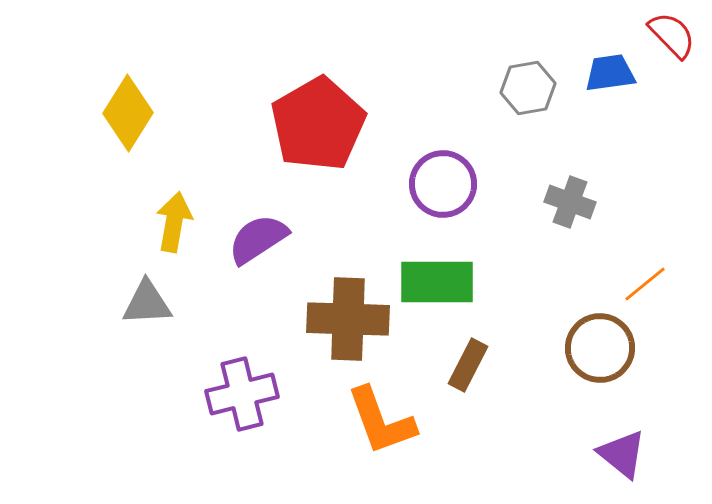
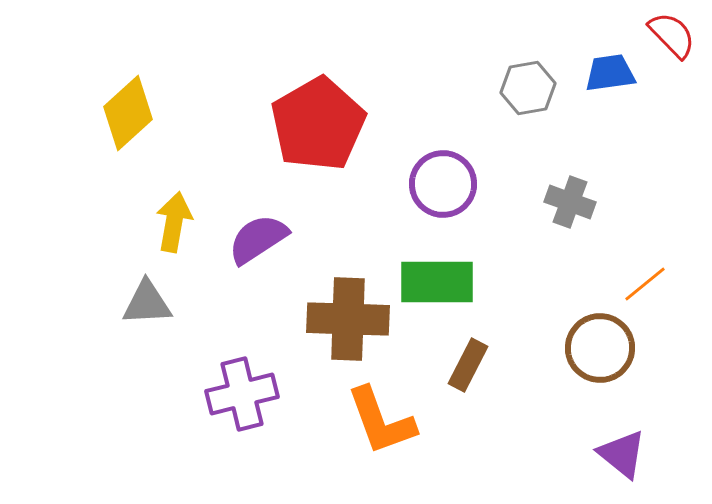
yellow diamond: rotated 16 degrees clockwise
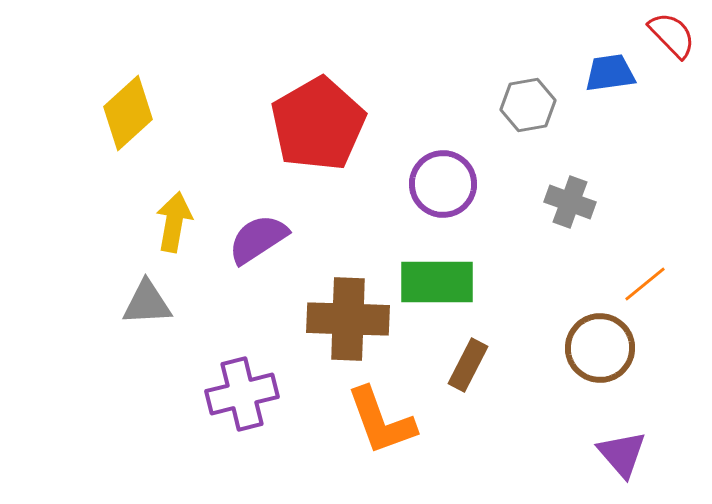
gray hexagon: moved 17 px down
purple triangle: rotated 10 degrees clockwise
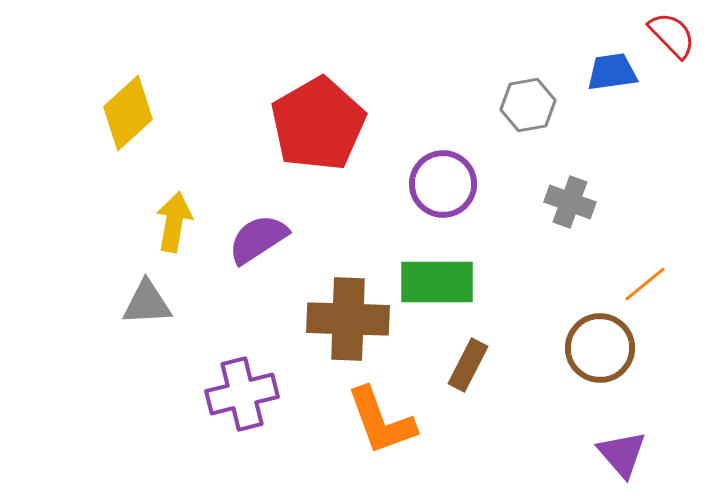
blue trapezoid: moved 2 px right, 1 px up
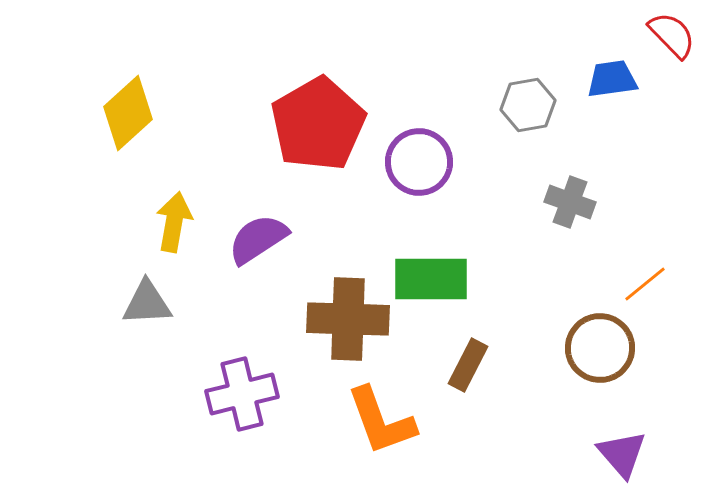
blue trapezoid: moved 7 px down
purple circle: moved 24 px left, 22 px up
green rectangle: moved 6 px left, 3 px up
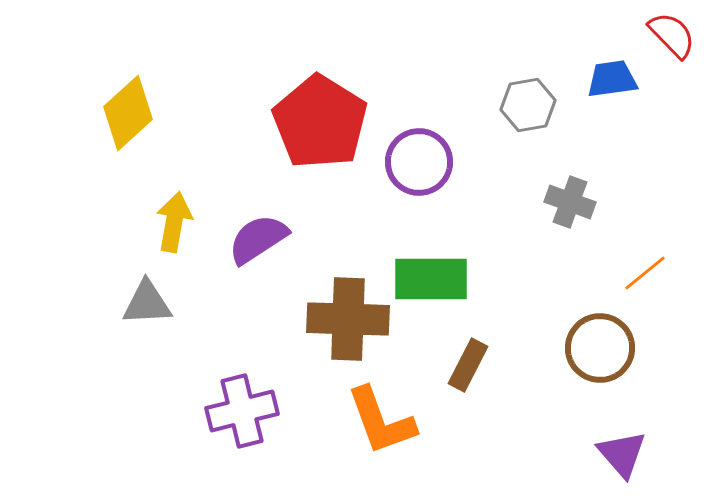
red pentagon: moved 2 px right, 2 px up; rotated 10 degrees counterclockwise
orange line: moved 11 px up
purple cross: moved 17 px down
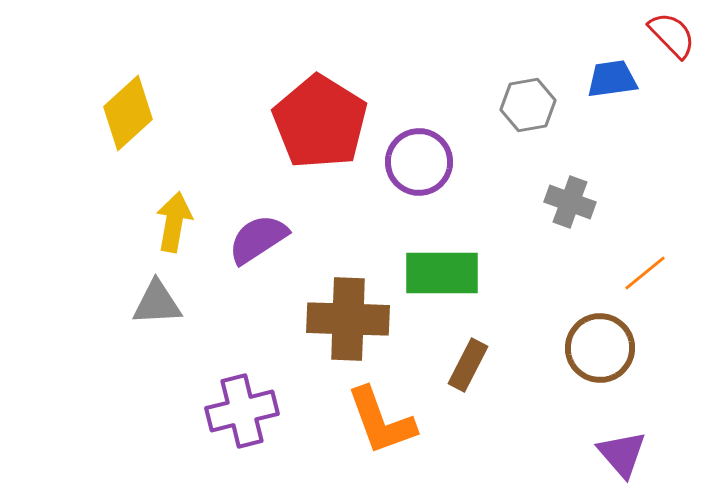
green rectangle: moved 11 px right, 6 px up
gray triangle: moved 10 px right
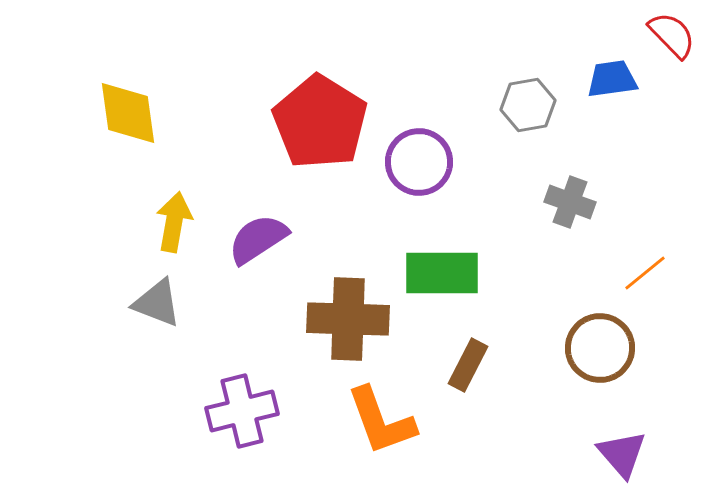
yellow diamond: rotated 56 degrees counterclockwise
gray triangle: rotated 24 degrees clockwise
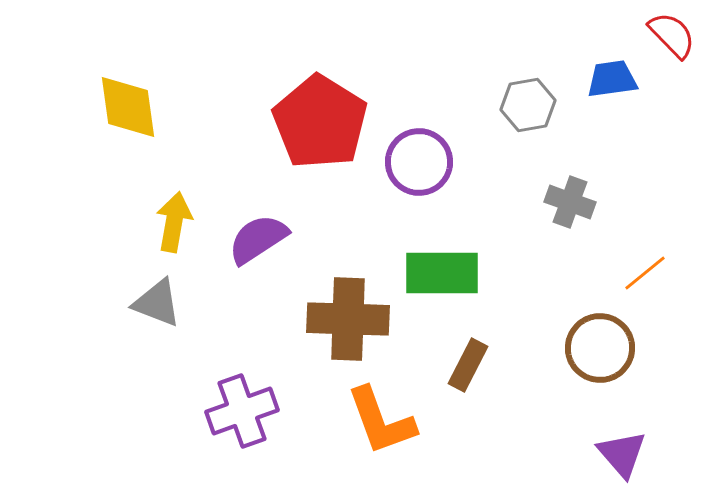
yellow diamond: moved 6 px up
purple cross: rotated 6 degrees counterclockwise
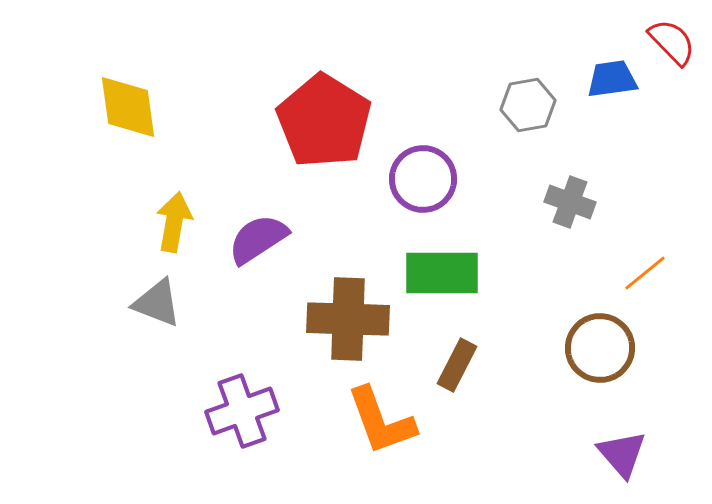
red semicircle: moved 7 px down
red pentagon: moved 4 px right, 1 px up
purple circle: moved 4 px right, 17 px down
brown rectangle: moved 11 px left
